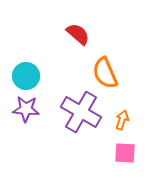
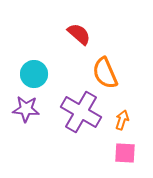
red semicircle: moved 1 px right
cyan circle: moved 8 px right, 2 px up
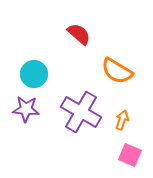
orange semicircle: moved 12 px right, 2 px up; rotated 36 degrees counterclockwise
pink square: moved 5 px right, 2 px down; rotated 20 degrees clockwise
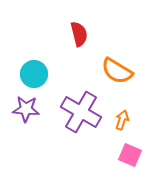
red semicircle: rotated 35 degrees clockwise
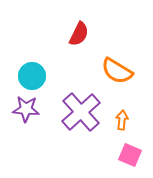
red semicircle: rotated 40 degrees clockwise
cyan circle: moved 2 px left, 2 px down
purple cross: rotated 18 degrees clockwise
orange arrow: rotated 12 degrees counterclockwise
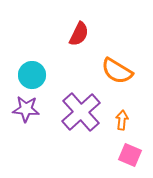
cyan circle: moved 1 px up
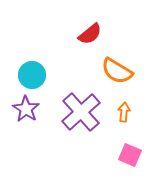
red semicircle: moved 11 px right; rotated 25 degrees clockwise
purple star: rotated 28 degrees clockwise
orange arrow: moved 2 px right, 8 px up
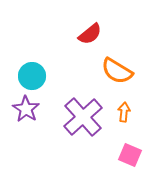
cyan circle: moved 1 px down
purple cross: moved 2 px right, 5 px down
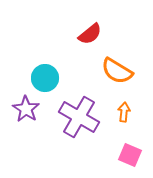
cyan circle: moved 13 px right, 2 px down
purple cross: moved 4 px left; rotated 18 degrees counterclockwise
